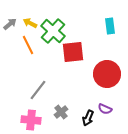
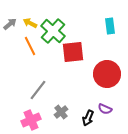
orange line: moved 2 px right, 1 px down
pink cross: rotated 30 degrees counterclockwise
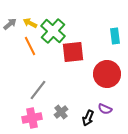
cyan rectangle: moved 5 px right, 10 px down
pink cross: moved 1 px right, 2 px up; rotated 12 degrees clockwise
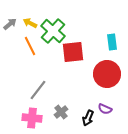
cyan rectangle: moved 3 px left, 6 px down
pink cross: rotated 18 degrees clockwise
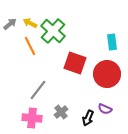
red square: moved 2 px right, 11 px down; rotated 25 degrees clockwise
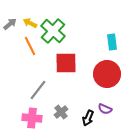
red square: moved 9 px left; rotated 20 degrees counterclockwise
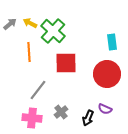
orange line: moved 1 px left, 6 px down; rotated 24 degrees clockwise
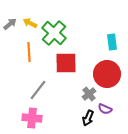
green cross: moved 1 px right, 2 px down
gray cross: moved 28 px right, 18 px up
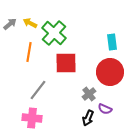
orange line: rotated 12 degrees clockwise
red circle: moved 3 px right, 2 px up
